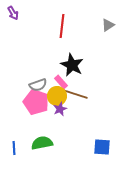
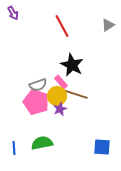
red line: rotated 35 degrees counterclockwise
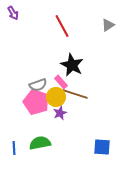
yellow circle: moved 1 px left, 1 px down
purple star: moved 4 px down
green semicircle: moved 2 px left
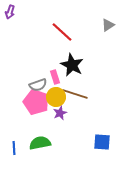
purple arrow: moved 3 px left, 1 px up; rotated 48 degrees clockwise
red line: moved 6 px down; rotated 20 degrees counterclockwise
pink rectangle: moved 6 px left, 5 px up; rotated 24 degrees clockwise
blue square: moved 5 px up
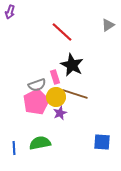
gray semicircle: moved 1 px left
pink pentagon: rotated 25 degrees clockwise
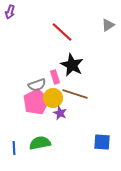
yellow circle: moved 3 px left, 1 px down
purple star: rotated 24 degrees counterclockwise
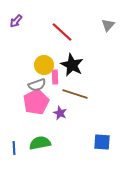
purple arrow: moved 6 px right, 9 px down; rotated 24 degrees clockwise
gray triangle: rotated 16 degrees counterclockwise
pink rectangle: rotated 16 degrees clockwise
yellow circle: moved 9 px left, 33 px up
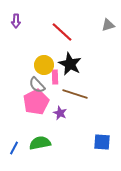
purple arrow: rotated 40 degrees counterclockwise
gray triangle: rotated 32 degrees clockwise
black star: moved 2 px left, 1 px up
gray semicircle: rotated 66 degrees clockwise
blue line: rotated 32 degrees clockwise
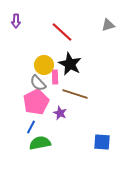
gray semicircle: moved 1 px right, 2 px up
blue line: moved 17 px right, 21 px up
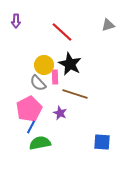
pink pentagon: moved 7 px left, 7 px down
